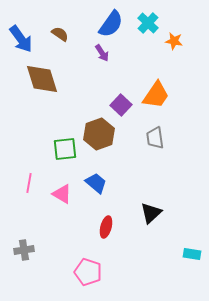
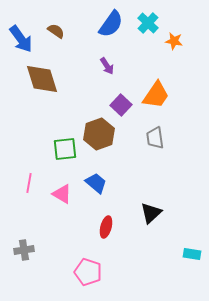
brown semicircle: moved 4 px left, 3 px up
purple arrow: moved 5 px right, 13 px down
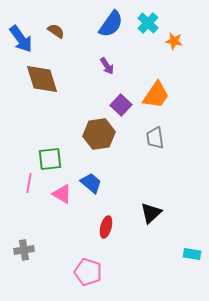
brown hexagon: rotated 12 degrees clockwise
green square: moved 15 px left, 10 px down
blue trapezoid: moved 5 px left
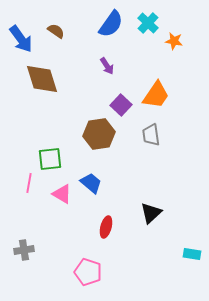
gray trapezoid: moved 4 px left, 3 px up
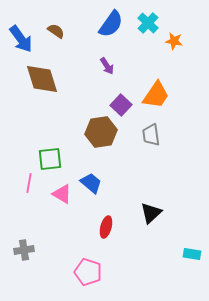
brown hexagon: moved 2 px right, 2 px up
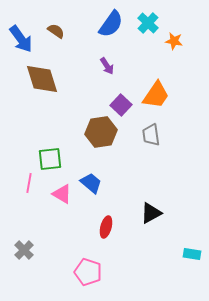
black triangle: rotated 15 degrees clockwise
gray cross: rotated 36 degrees counterclockwise
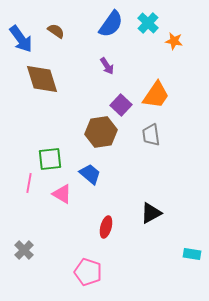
blue trapezoid: moved 1 px left, 9 px up
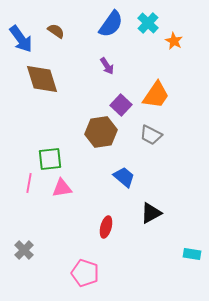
orange star: rotated 18 degrees clockwise
gray trapezoid: rotated 55 degrees counterclockwise
blue trapezoid: moved 34 px right, 3 px down
pink triangle: moved 6 px up; rotated 40 degrees counterclockwise
pink pentagon: moved 3 px left, 1 px down
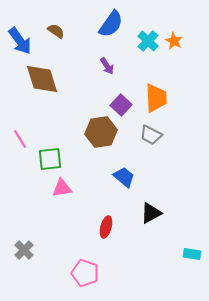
cyan cross: moved 18 px down
blue arrow: moved 1 px left, 2 px down
orange trapezoid: moved 3 px down; rotated 36 degrees counterclockwise
pink line: moved 9 px left, 44 px up; rotated 42 degrees counterclockwise
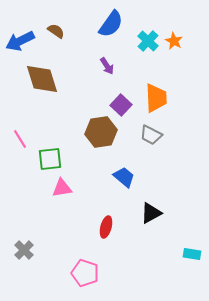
blue arrow: rotated 100 degrees clockwise
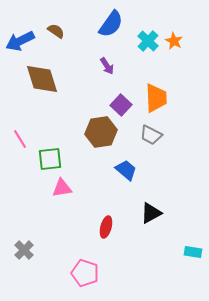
blue trapezoid: moved 2 px right, 7 px up
cyan rectangle: moved 1 px right, 2 px up
